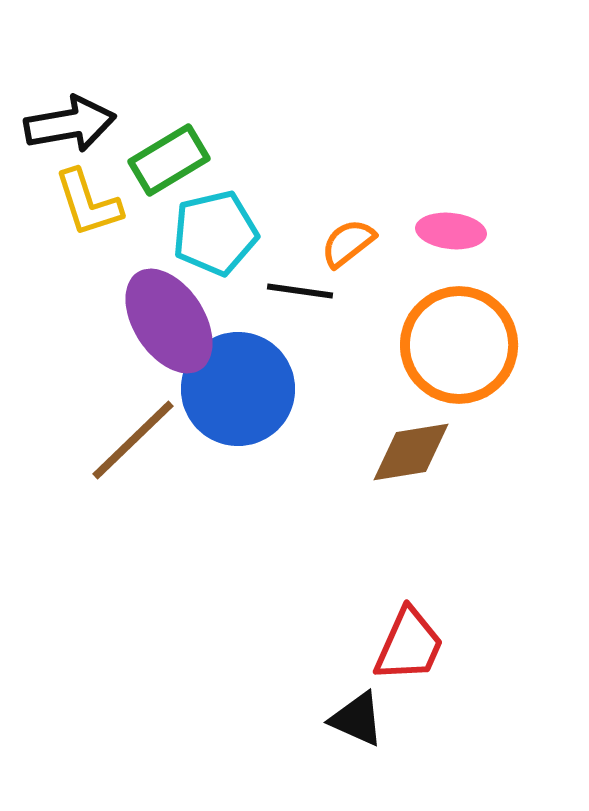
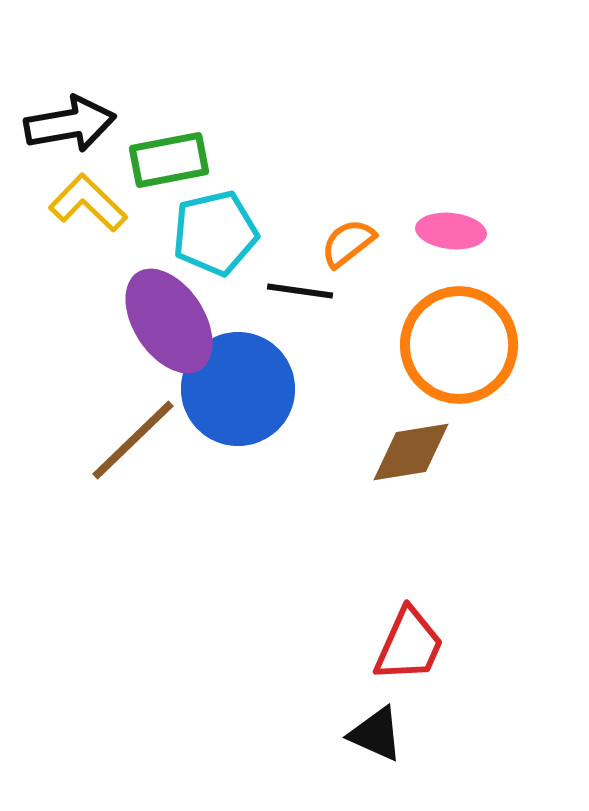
green rectangle: rotated 20 degrees clockwise
yellow L-shape: rotated 152 degrees clockwise
black triangle: moved 19 px right, 15 px down
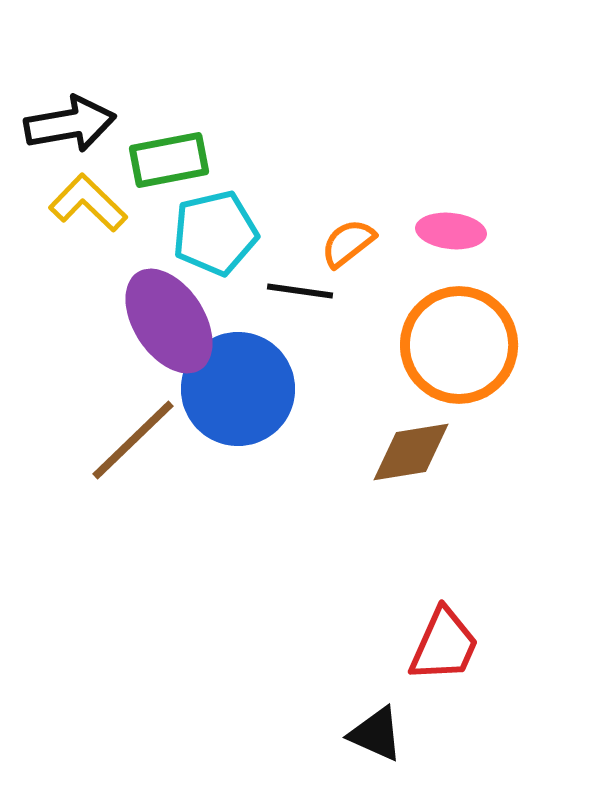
red trapezoid: moved 35 px right
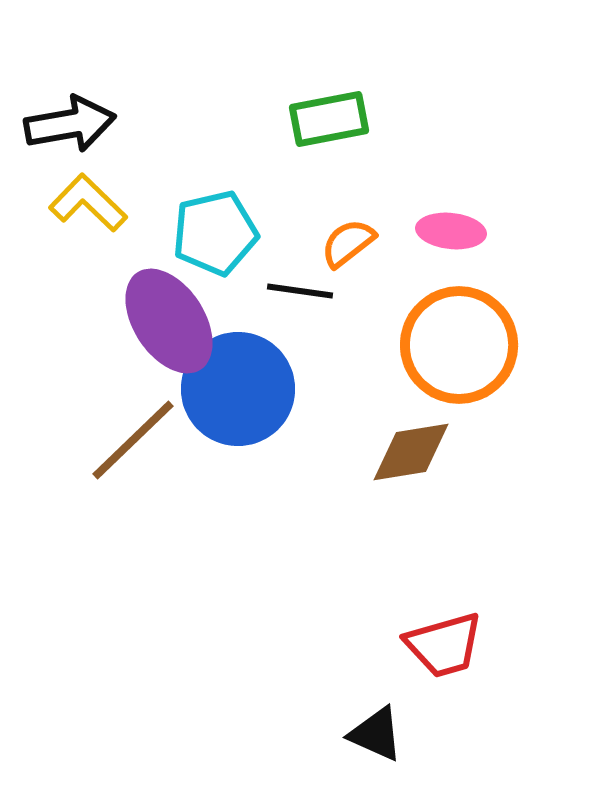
green rectangle: moved 160 px right, 41 px up
red trapezoid: rotated 50 degrees clockwise
